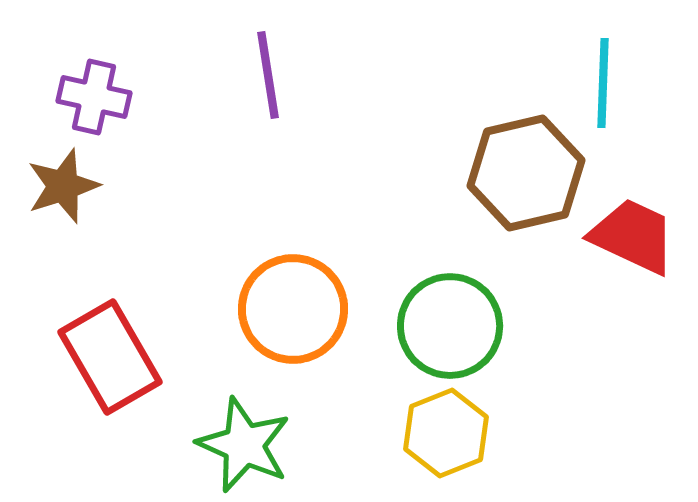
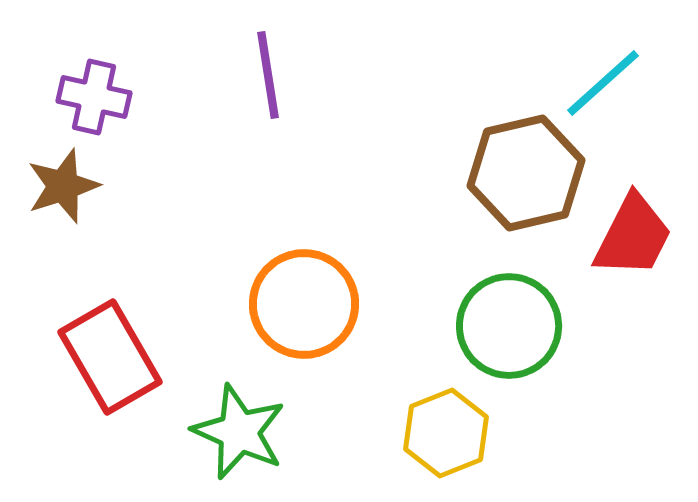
cyan line: rotated 46 degrees clockwise
red trapezoid: rotated 92 degrees clockwise
orange circle: moved 11 px right, 5 px up
green circle: moved 59 px right
green star: moved 5 px left, 13 px up
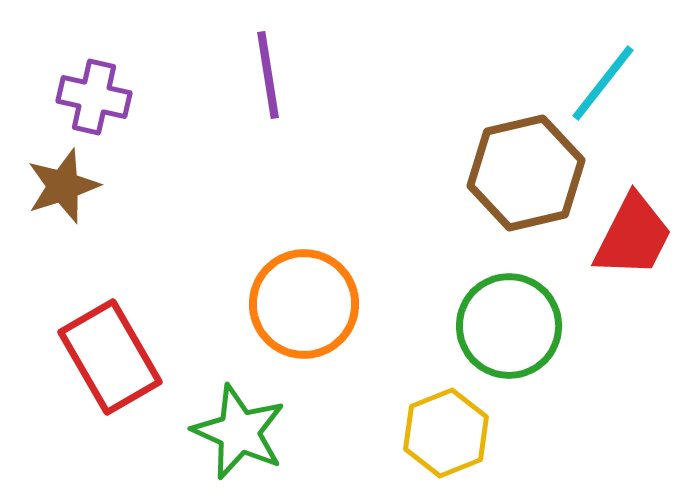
cyan line: rotated 10 degrees counterclockwise
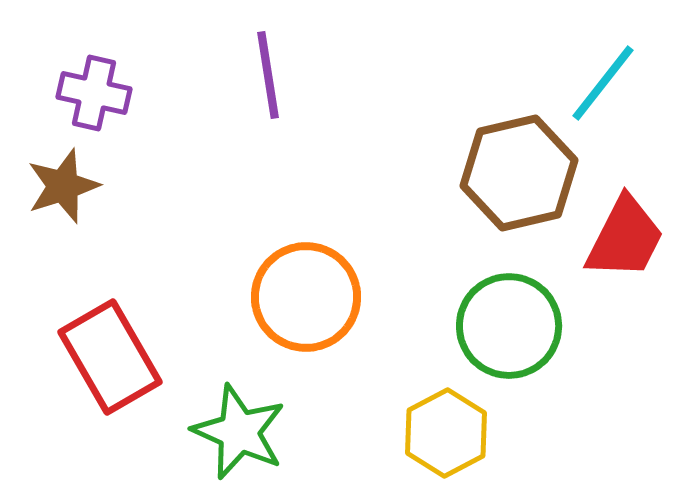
purple cross: moved 4 px up
brown hexagon: moved 7 px left
red trapezoid: moved 8 px left, 2 px down
orange circle: moved 2 px right, 7 px up
yellow hexagon: rotated 6 degrees counterclockwise
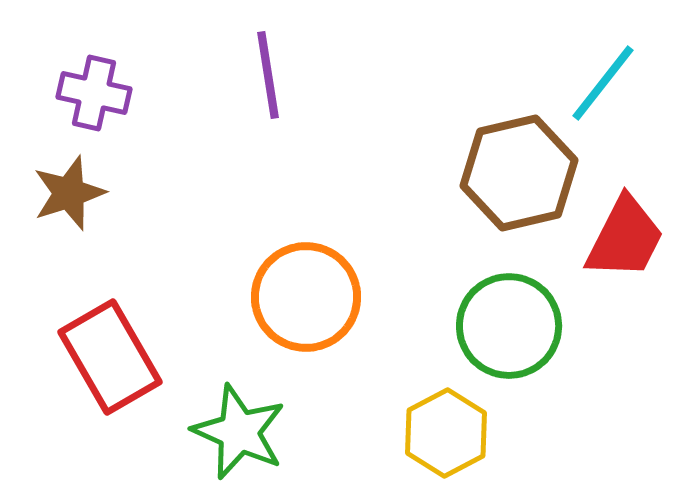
brown star: moved 6 px right, 7 px down
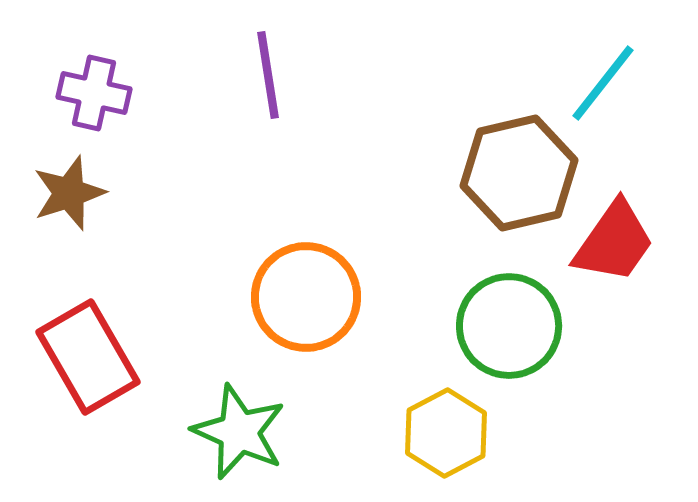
red trapezoid: moved 11 px left, 4 px down; rotated 8 degrees clockwise
red rectangle: moved 22 px left
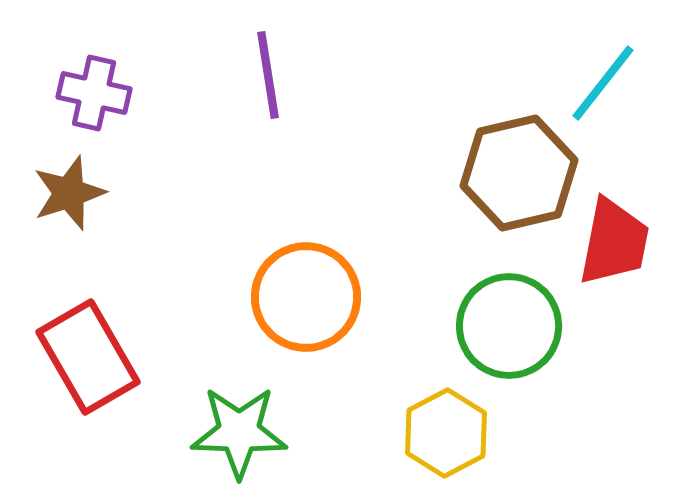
red trapezoid: rotated 24 degrees counterclockwise
green star: rotated 22 degrees counterclockwise
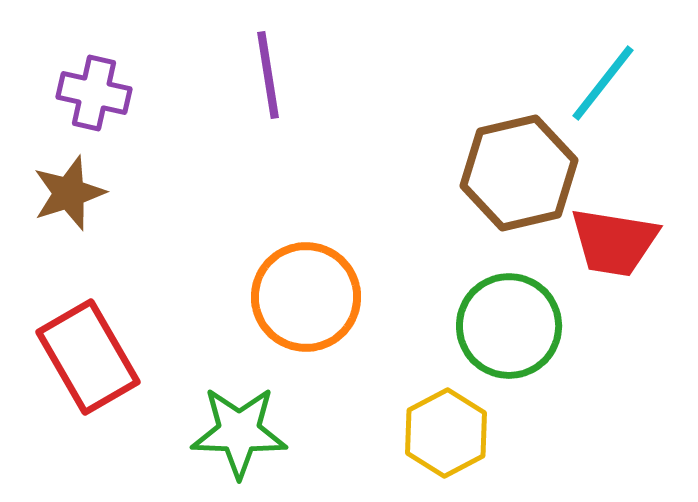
red trapezoid: rotated 88 degrees clockwise
